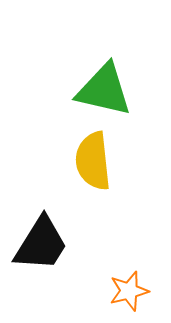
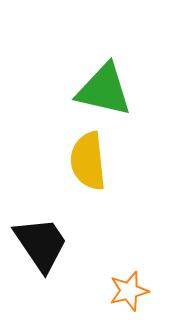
yellow semicircle: moved 5 px left
black trapezoid: rotated 66 degrees counterclockwise
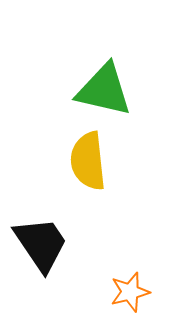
orange star: moved 1 px right, 1 px down
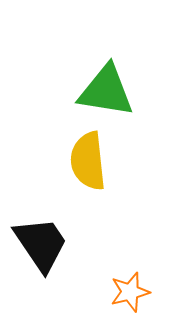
green triangle: moved 2 px right, 1 px down; rotated 4 degrees counterclockwise
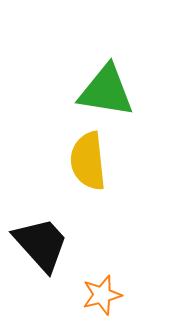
black trapezoid: rotated 8 degrees counterclockwise
orange star: moved 28 px left, 3 px down
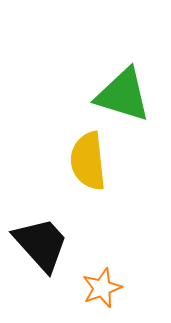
green triangle: moved 17 px right, 4 px down; rotated 8 degrees clockwise
orange star: moved 7 px up; rotated 6 degrees counterclockwise
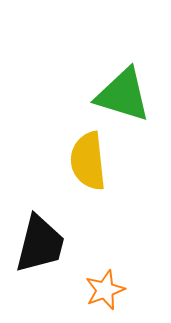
black trapezoid: moved 1 px left; rotated 56 degrees clockwise
orange star: moved 3 px right, 2 px down
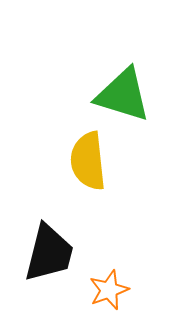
black trapezoid: moved 9 px right, 9 px down
orange star: moved 4 px right
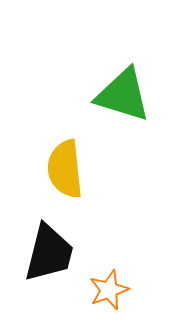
yellow semicircle: moved 23 px left, 8 px down
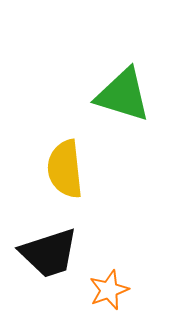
black trapezoid: rotated 58 degrees clockwise
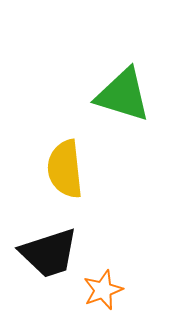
orange star: moved 6 px left
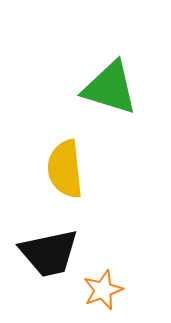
green triangle: moved 13 px left, 7 px up
black trapezoid: rotated 6 degrees clockwise
